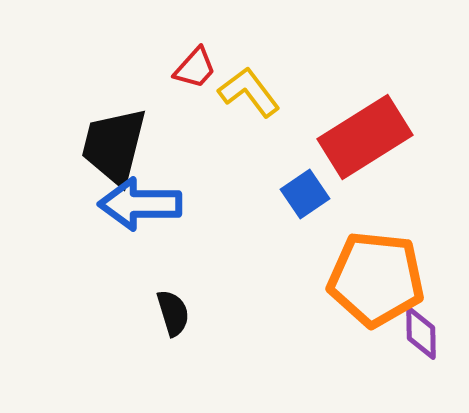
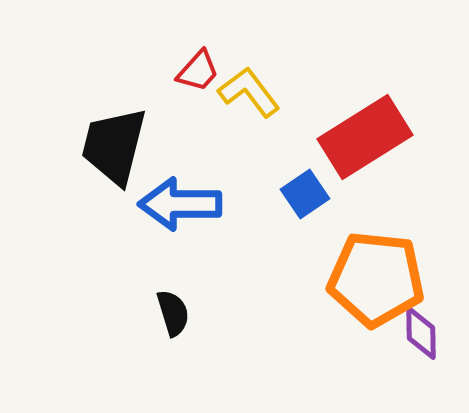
red trapezoid: moved 3 px right, 3 px down
blue arrow: moved 40 px right
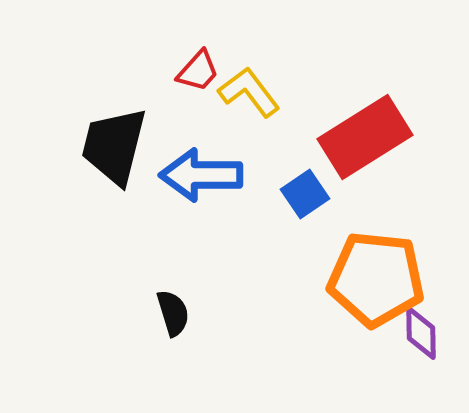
blue arrow: moved 21 px right, 29 px up
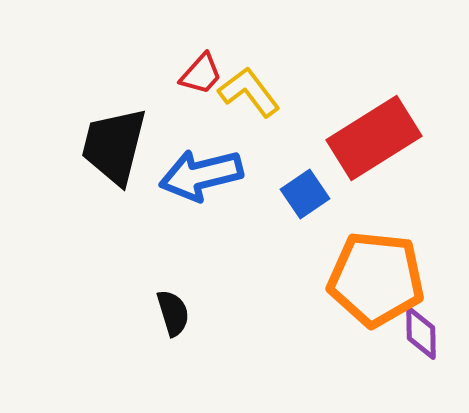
red trapezoid: moved 3 px right, 3 px down
red rectangle: moved 9 px right, 1 px down
blue arrow: rotated 14 degrees counterclockwise
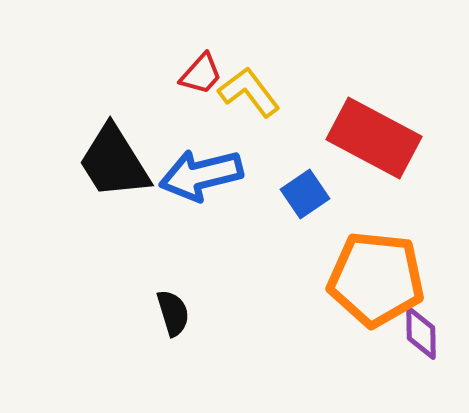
red rectangle: rotated 60 degrees clockwise
black trapezoid: moved 16 px down; rotated 46 degrees counterclockwise
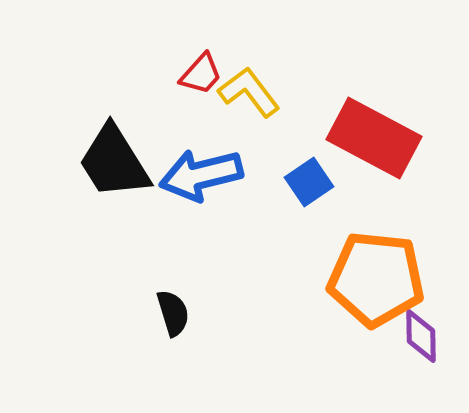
blue square: moved 4 px right, 12 px up
purple diamond: moved 3 px down
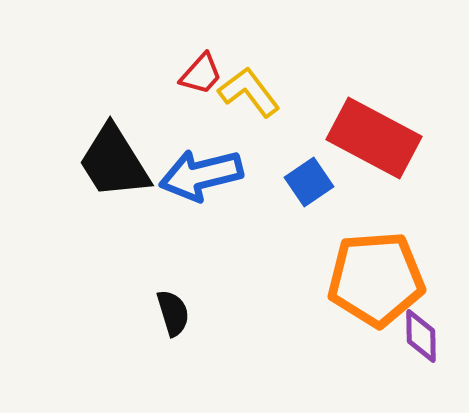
orange pentagon: rotated 10 degrees counterclockwise
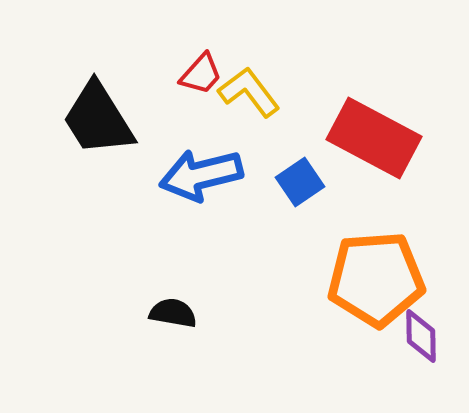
black trapezoid: moved 16 px left, 43 px up
blue square: moved 9 px left
black semicircle: rotated 63 degrees counterclockwise
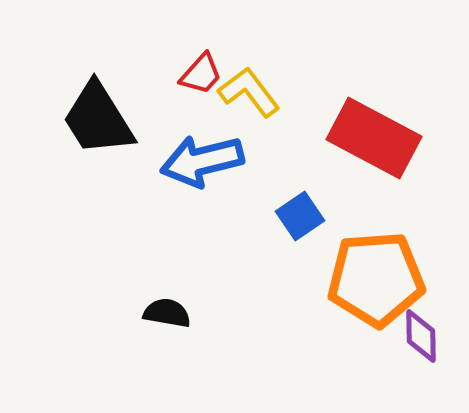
blue arrow: moved 1 px right, 14 px up
blue square: moved 34 px down
black semicircle: moved 6 px left
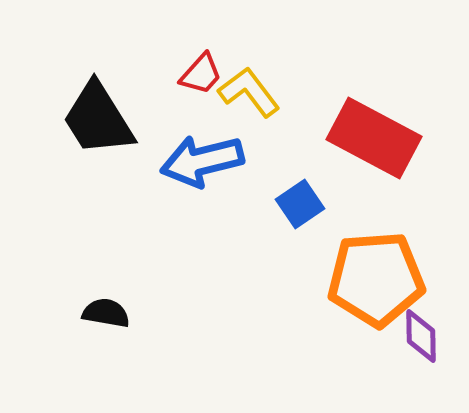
blue square: moved 12 px up
black semicircle: moved 61 px left
